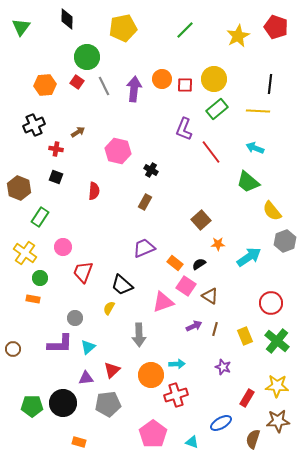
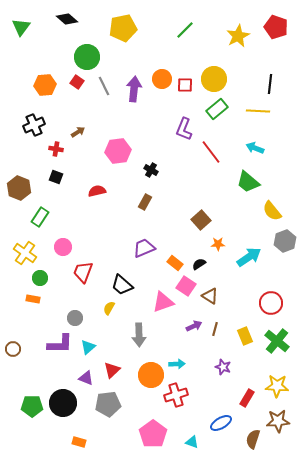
black diamond at (67, 19): rotated 50 degrees counterclockwise
pink hexagon at (118, 151): rotated 20 degrees counterclockwise
red semicircle at (94, 191): moved 3 px right; rotated 108 degrees counterclockwise
purple triangle at (86, 378): rotated 28 degrees clockwise
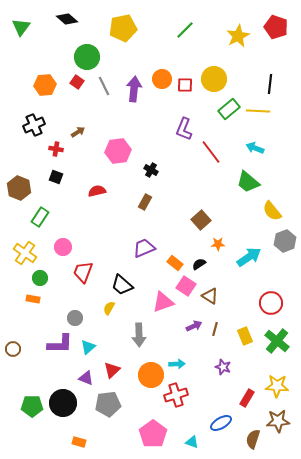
green rectangle at (217, 109): moved 12 px right
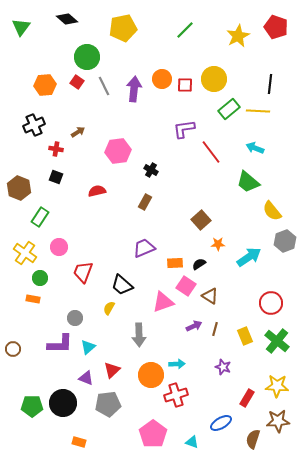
purple L-shape at (184, 129): rotated 60 degrees clockwise
pink circle at (63, 247): moved 4 px left
orange rectangle at (175, 263): rotated 42 degrees counterclockwise
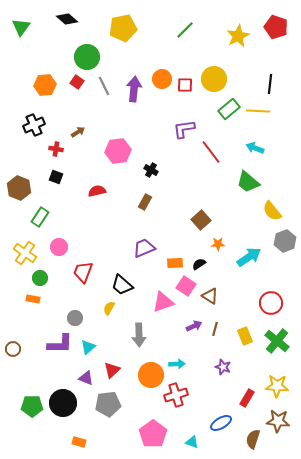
brown star at (278, 421): rotated 10 degrees clockwise
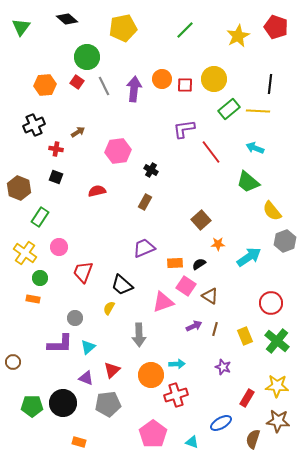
brown circle at (13, 349): moved 13 px down
